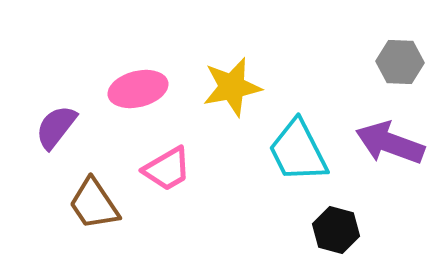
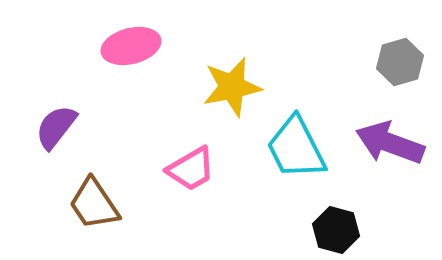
gray hexagon: rotated 18 degrees counterclockwise
pink ellipse: moved 7 px left, 43 px up
cyan trapezoid: moved 2 px left, 3 px up
pink trapezoid: moved 24 px right
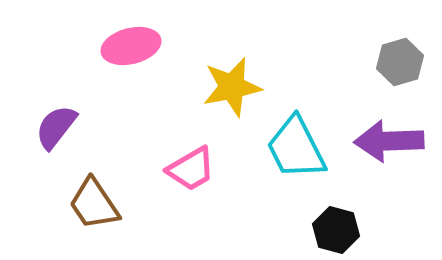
purple arrow: moved 1 px left, 2 px up; rotated 22 degrees counterclockwise
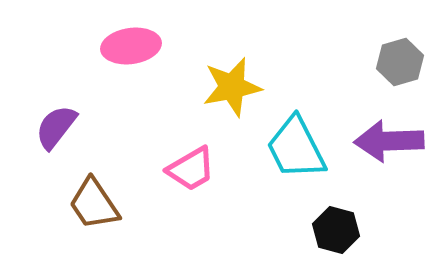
pink ellipse: rotated 6 degrees clockwise
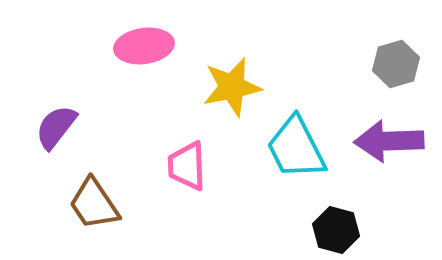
pink ellipse: moved 13 px right
gray hexagon: moved 4 px left, 2 px down
pink trapezoid: moved 4 px left, 3 px up; rotated 118 degrees clockwise
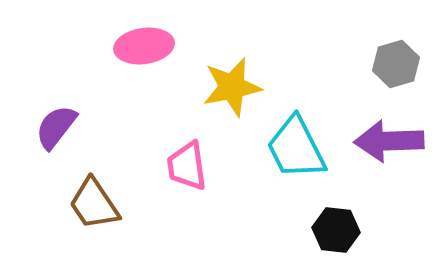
pink trapezoid: rotated 6 degrees counterclockwise
black hexagon: rotated 9 degrees counterclockwise
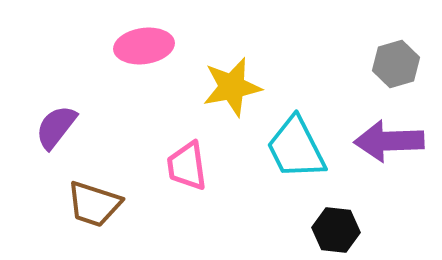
brown trapezoid: rotated 38 degrees counterclockwise
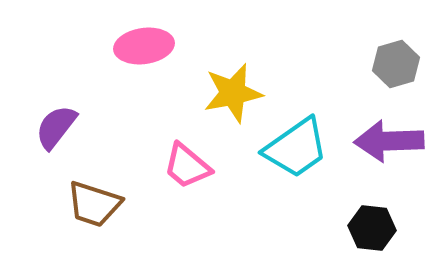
yellow star: moved 1 px right, 6 px down
cyan trapezoid: rotated 98 degrees counterclockwise
pink trapezoid: rotated 42 degrees counterclockwise
black hexagon: moved 36 px right, 2 px up
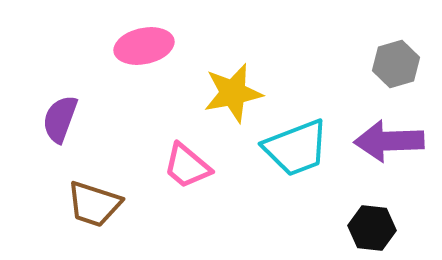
pink ellipse: rotated 4 degrees counterclockwise
purple semicircle: moved 4 px right, 8 px up; rotated 18 degrees counterclockwise
cyan trapezoid: rotated 14 degrees clockwise
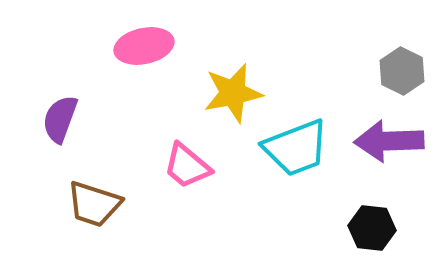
gray hexagon: moved 6 px right, 7 px down; rotated 18 degrees counterclockwise
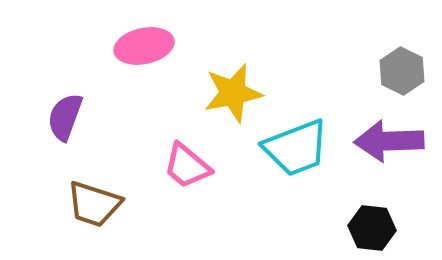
purple semicircle: moved 5 px right, 2 px up
